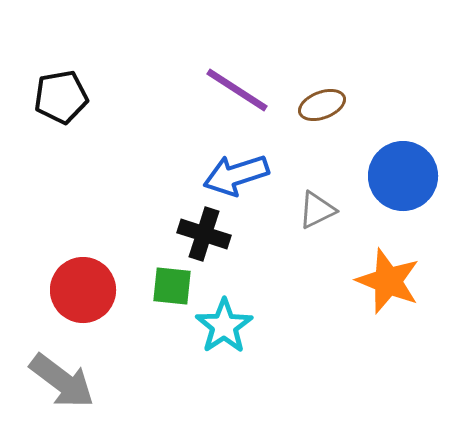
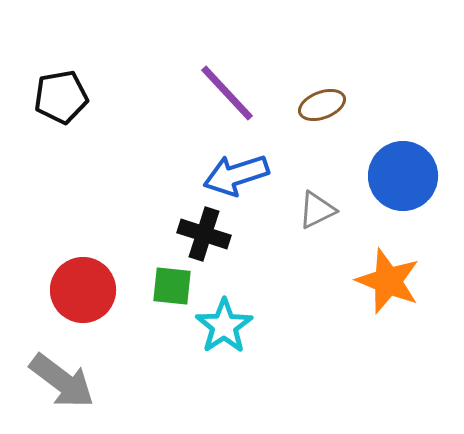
purple line: moved 10 px left, 3 px down; rotated 14 degrees clockwise
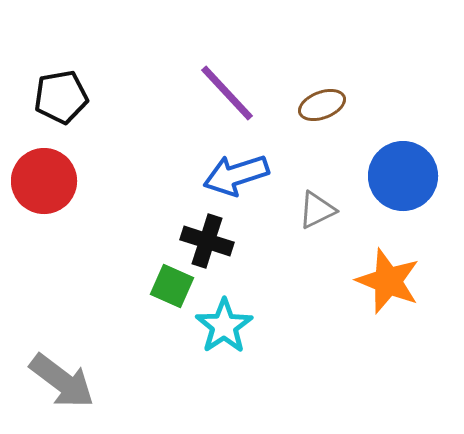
black cross: moved 3 px right, 7 px down
green square: rotated 18 degrees clockwise
red circle: moved 39 px left, 109 px up
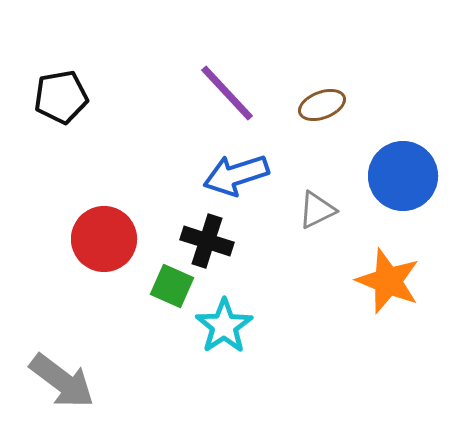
red circle: moved 60 px right, 58 px down
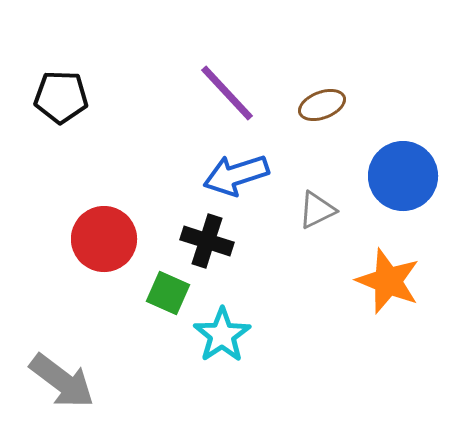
black pentagon: rotated 12 degrees clockwise
green square: moved 4 px left, 7 px down
cyan star: moved 2 px left, 9 px down
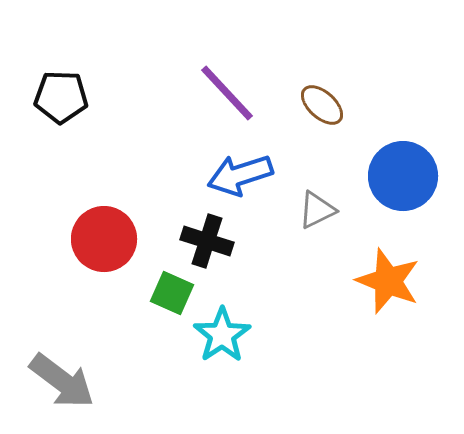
brown ellipse: rotated 63 degrees clockwise
blue arrow: moved 4 px right
green square: moved 4 px right
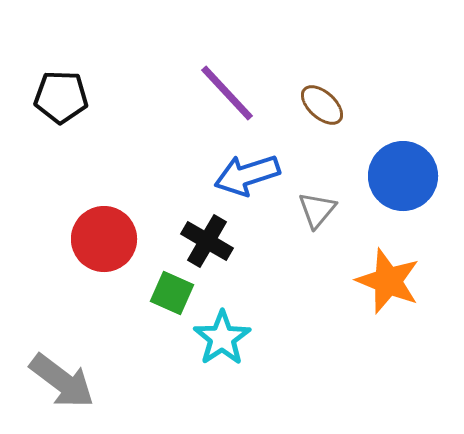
blue arrow: moved 7 px right
gray triangle: rotated 24 degrees counterclockwise
black cross: rotated 12 degrees clockwise
cyan star: moved 3 px down
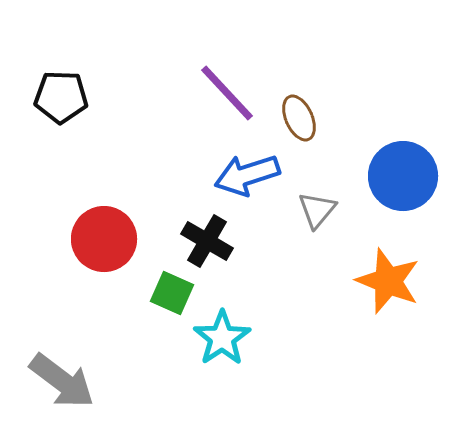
brown ellipse: moved 23 px left, 13 px down; rotated 24 degrees clockwise
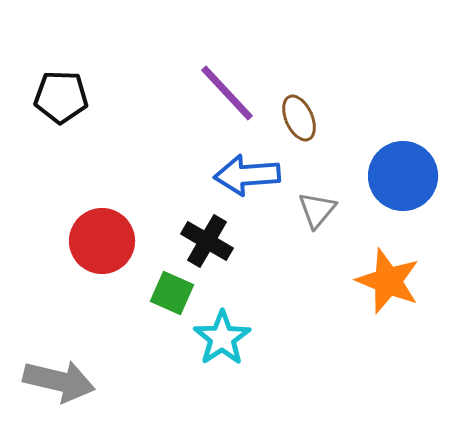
blue arrow: rotated 14 degrees clockwise
red circle: moved 2 px left, 2 px down
gray arrow: moved 3 px left; rotated 24 degrees counterclockwise
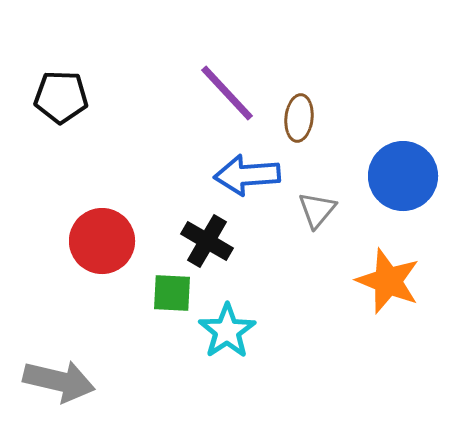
brown ellipse: rotated 30 degrees clockwise
green square: rotated 21 degrees counterclockwise
cyan star: moved 5 px right, 7 px up
